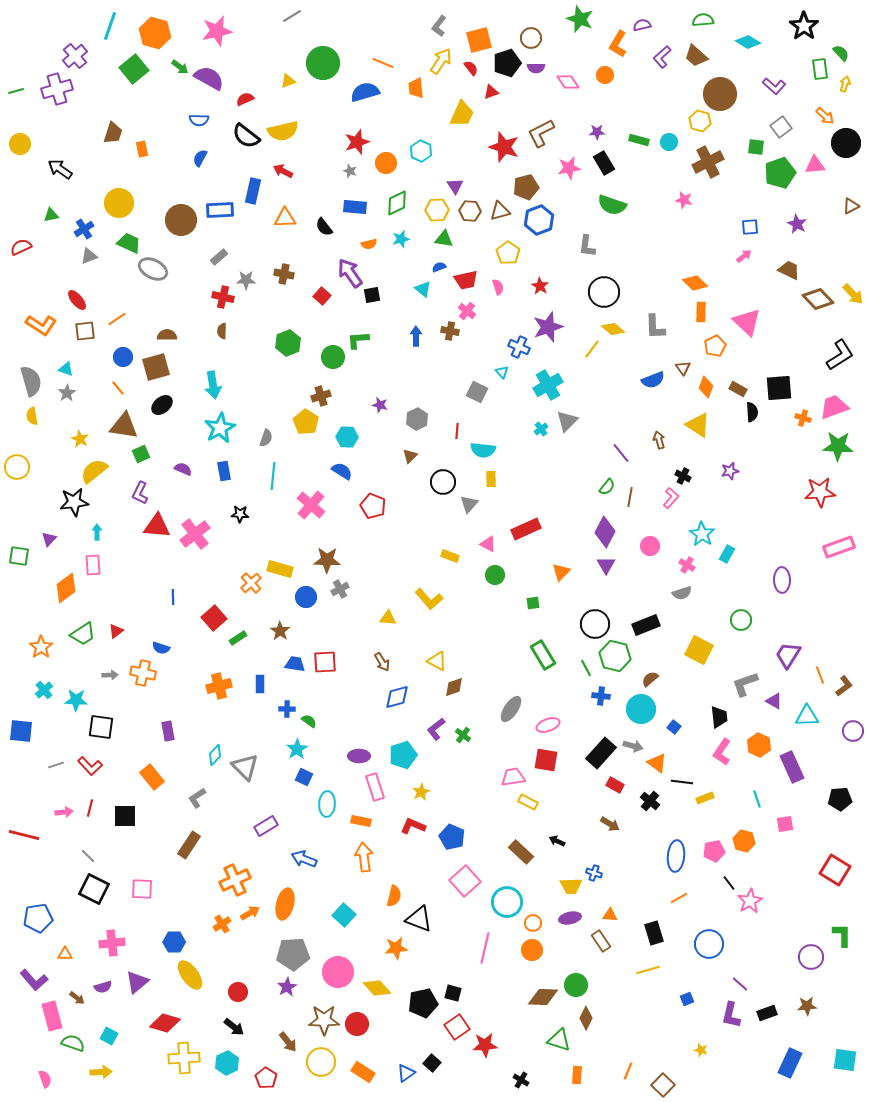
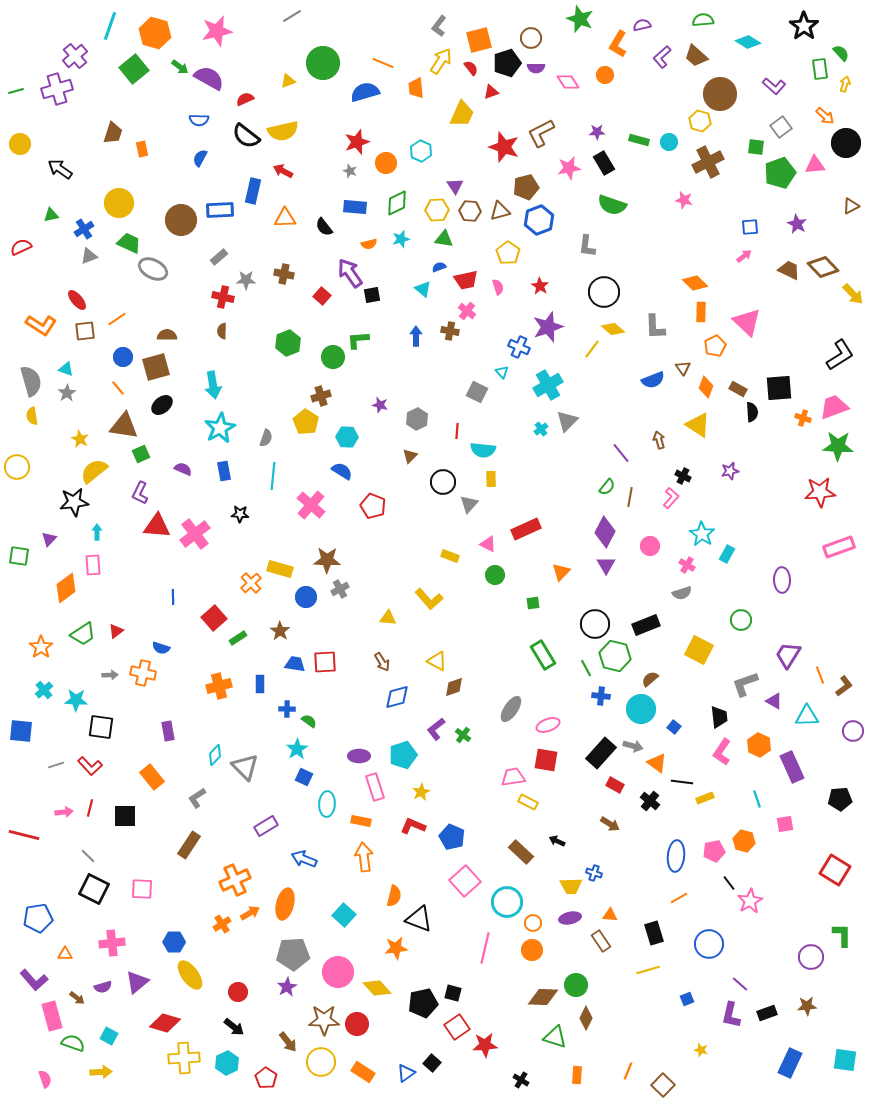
brown diamond at (818, 299): moved 5 px right, 32 px up
green triangle at (559, 1040): moved 4 px left, 3 px up
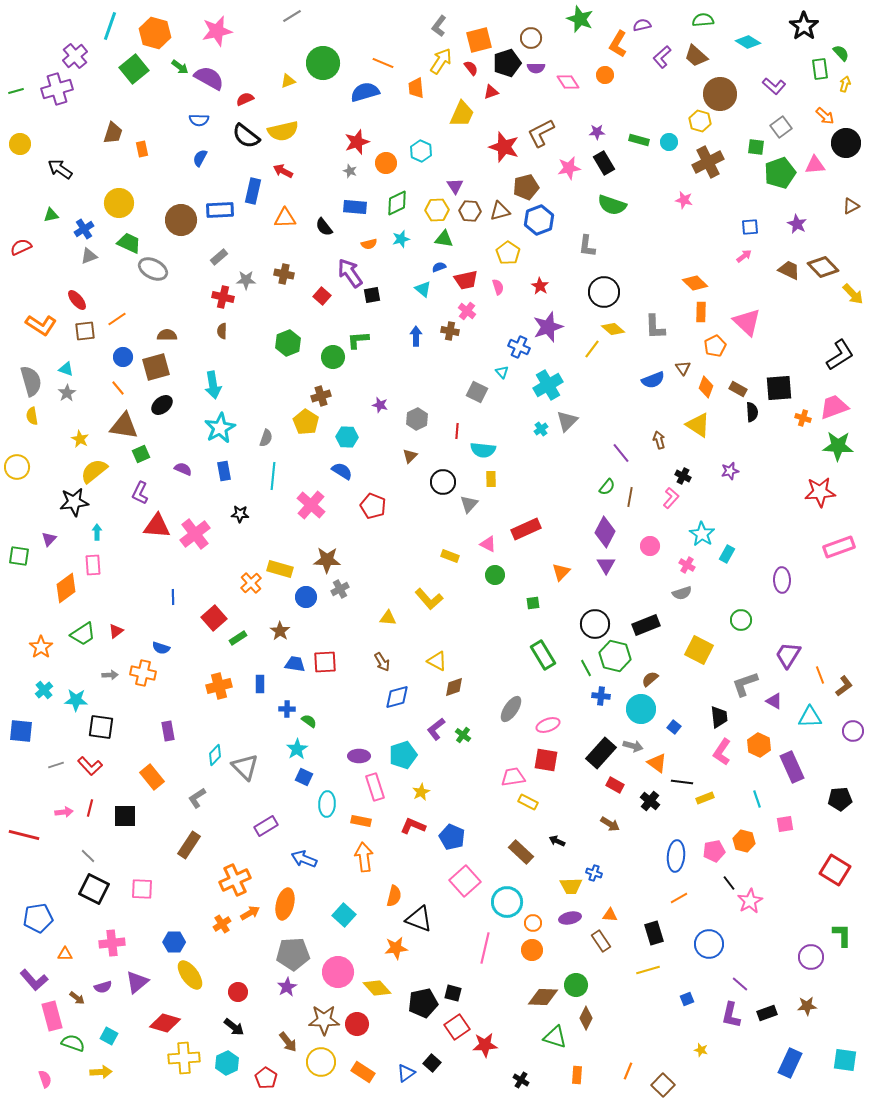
cyan triangle at (807, 716): moved 3 px right, 1 px down
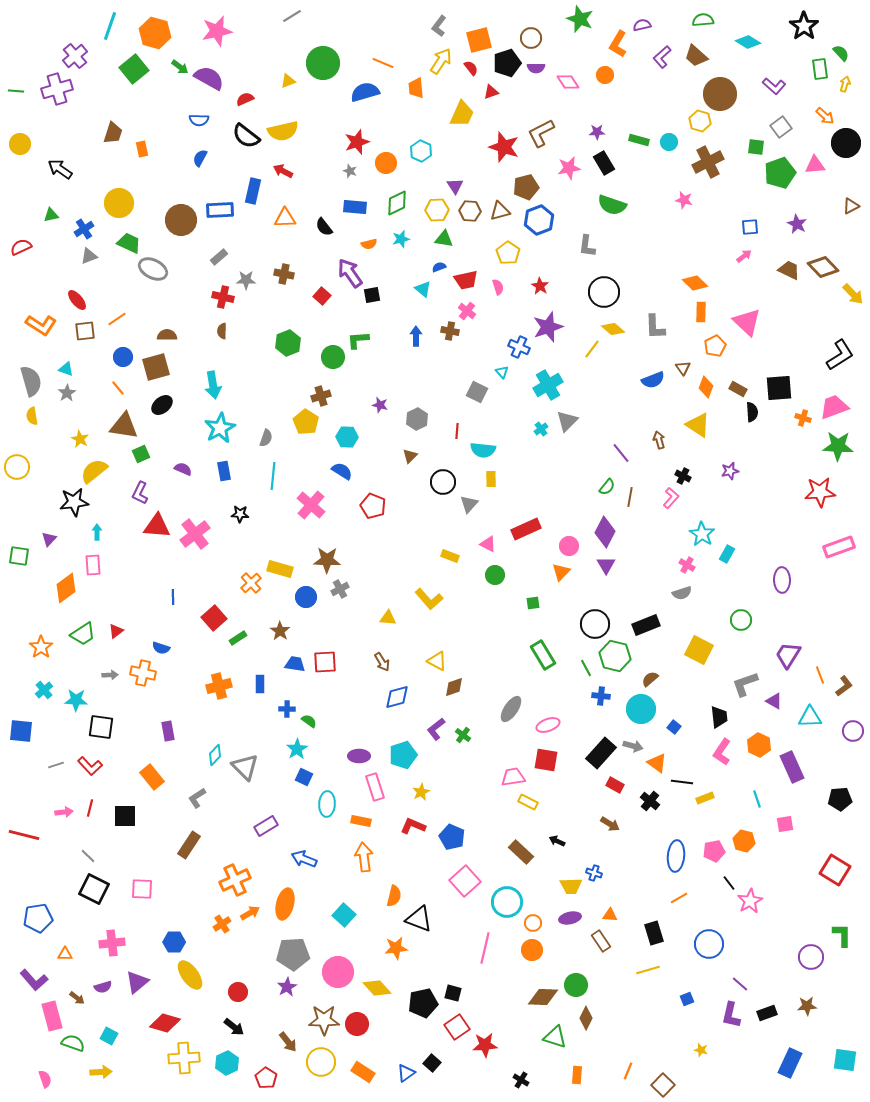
green line at (16, 91): rotated 21 degrees clockwise
pink circle at (650, 546): moved 81 px left
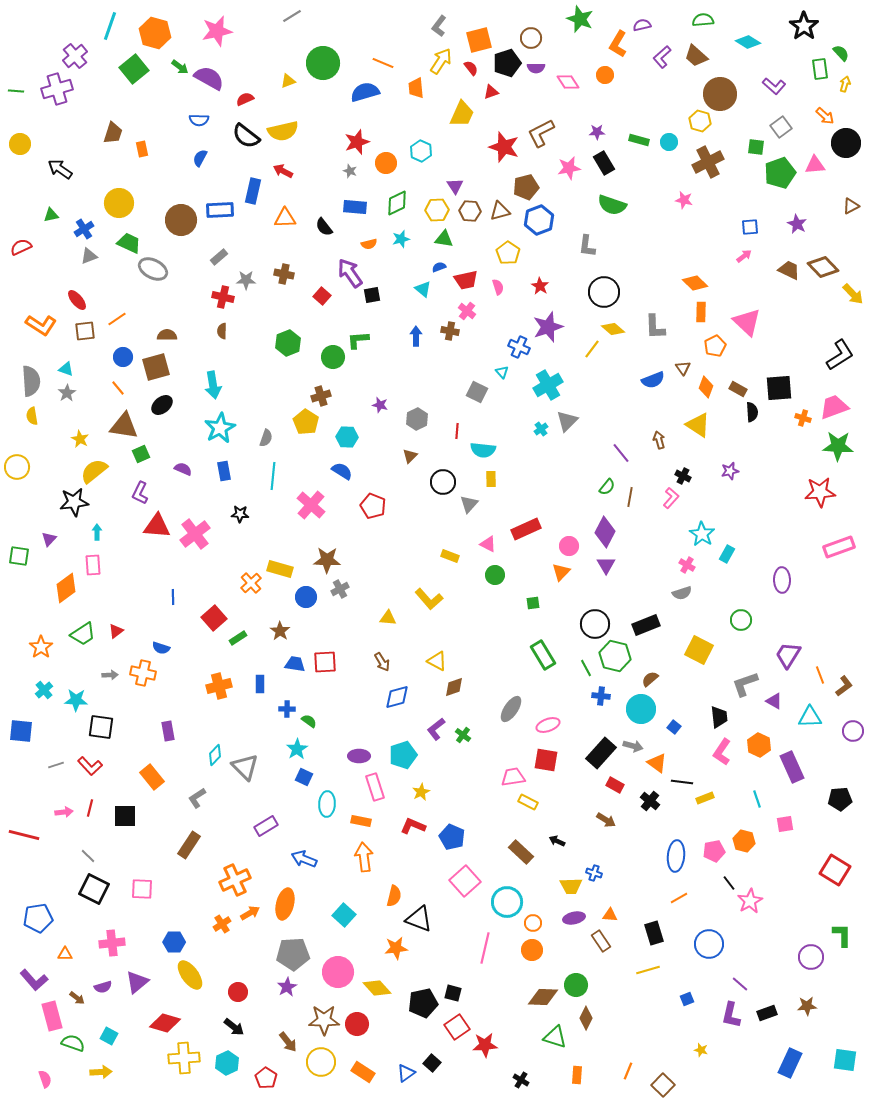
gray semicircle at (31, 381): rotated 12 degrees clockwise
brown arrow at (610, 824): moved 4 px left, 4 px up
purple ellipse at (570, 918): moved 4 px right
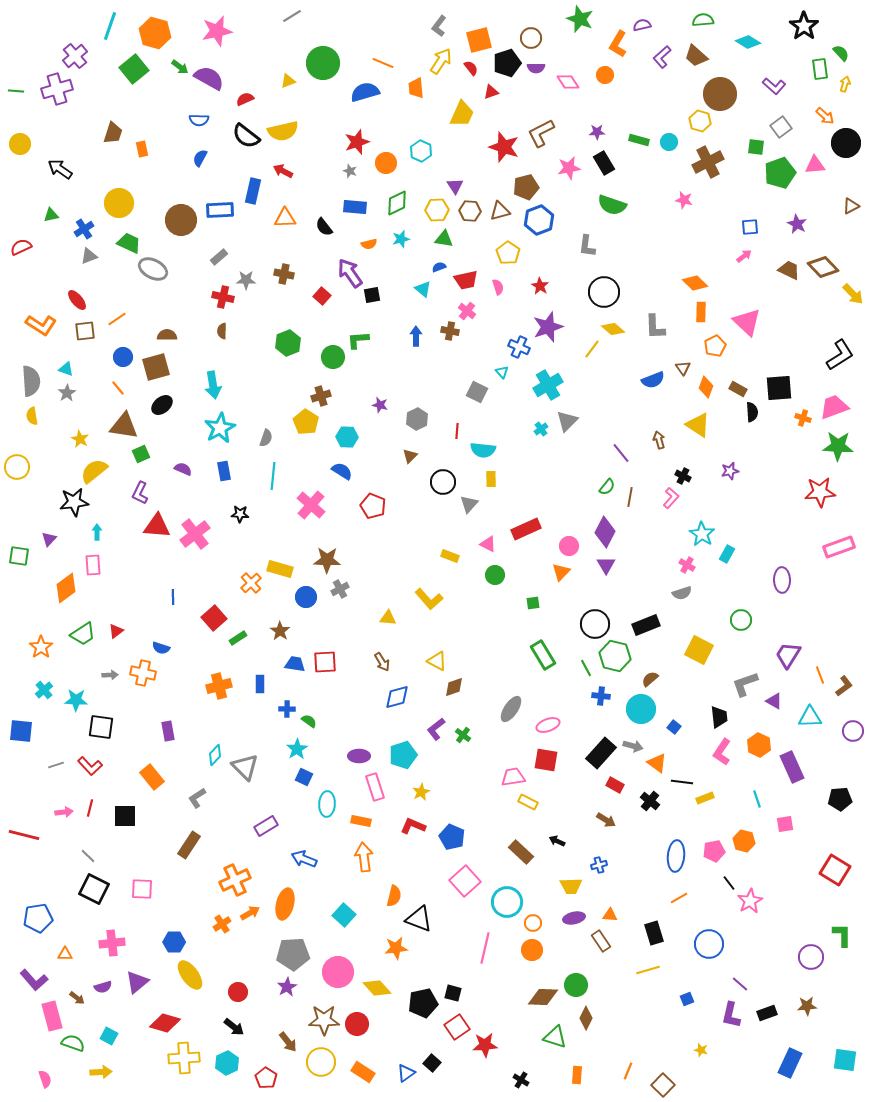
blue cross at (594, 873): moved 5 px right, 8 px up; rotated 35 degrees counterclockwise
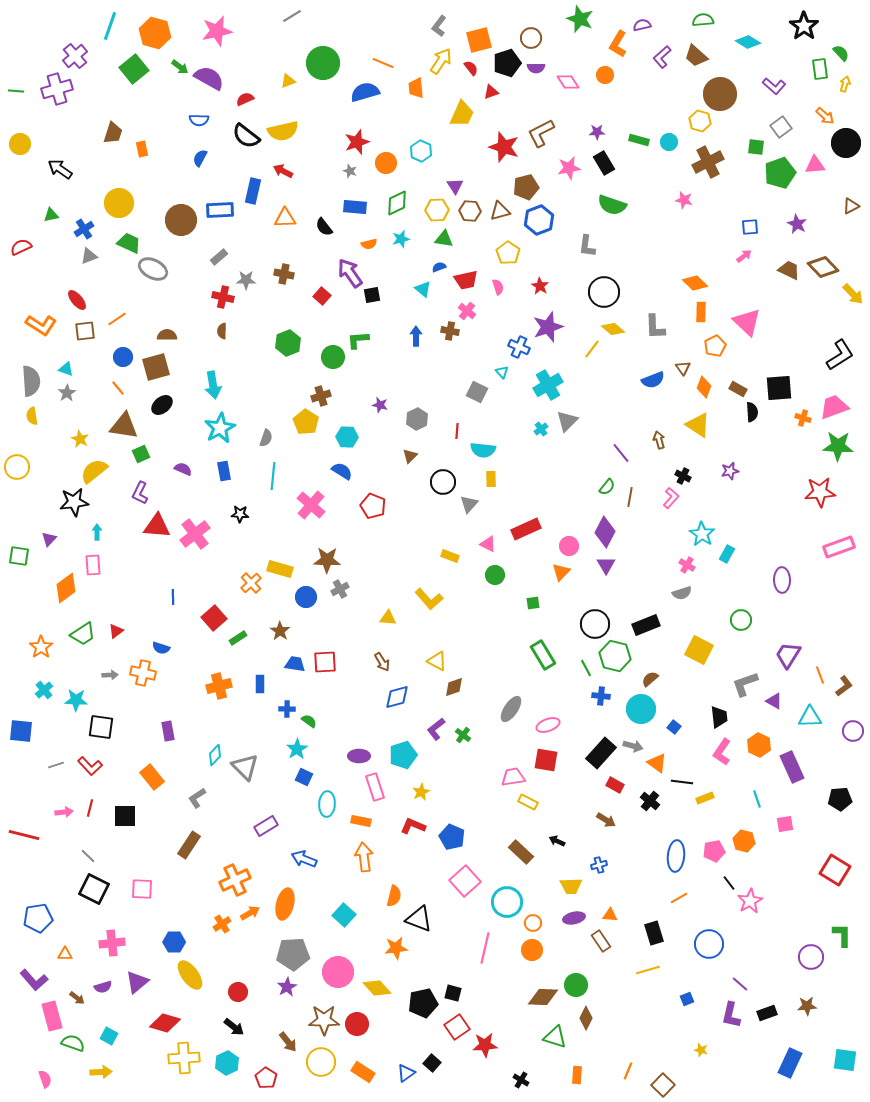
orange diamond at (706, 387): moved 2 px left
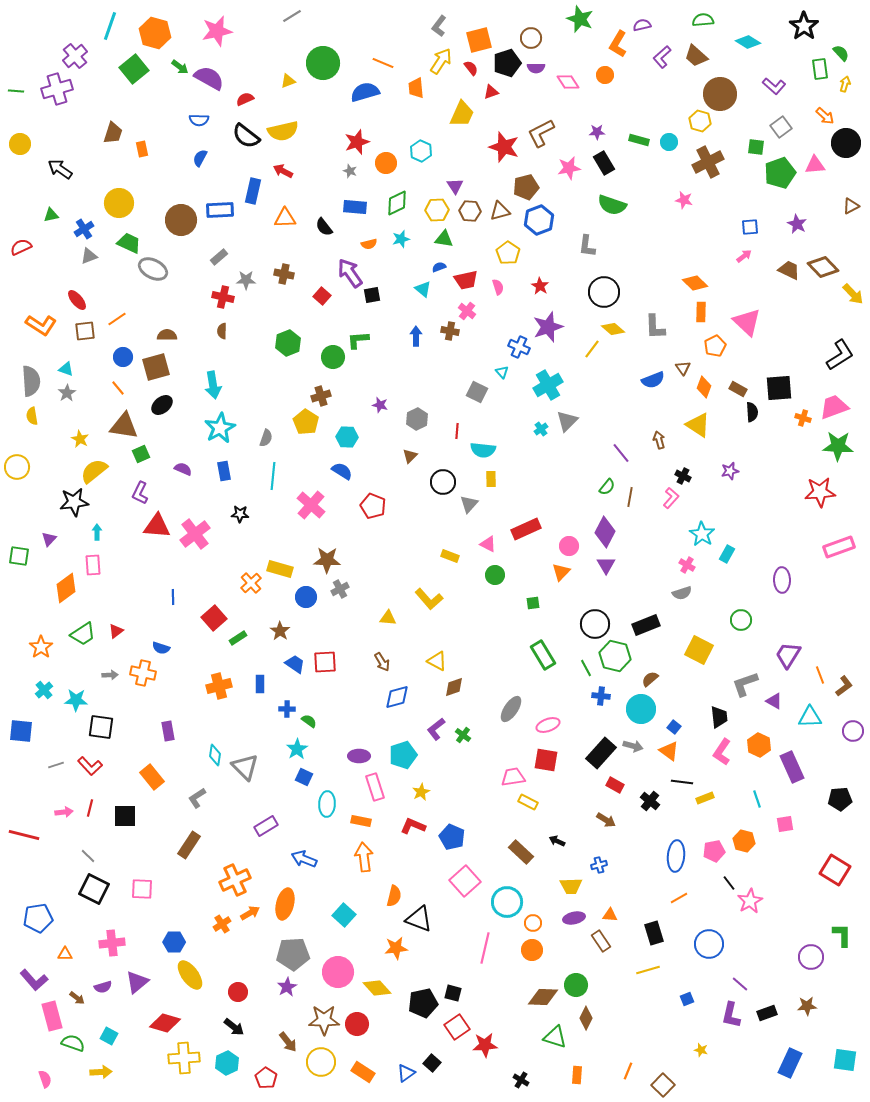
blue trapezoid at (295, 664): rotated 25 degrees clockwise
cyan diamond at (215, 755): rotated 35 degrees counterclockwise
orange triangle at (657, 763): moved 12 px right, 12 px up
